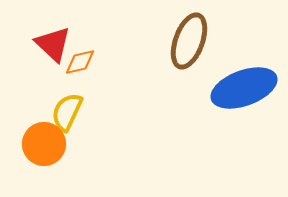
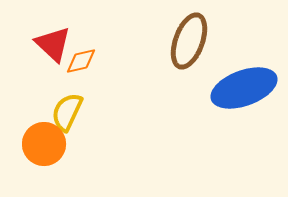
orange diamond: moved 1 px right, 1 px up
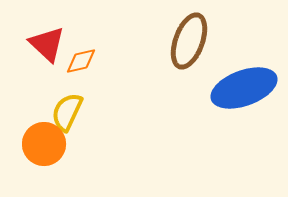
red triangle: moved 6 px left
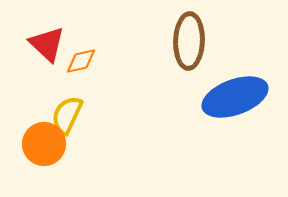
brown ellipse: rotated 18 degrees counterclockwise
blue ellipse: moved 9 px left, 9 px down
yellow semicircle: moved 3 px down
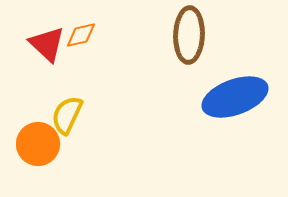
brown ellipse: moved 6 px up
orange diamond: moved 26 px up
orange circle: moved 6 px left
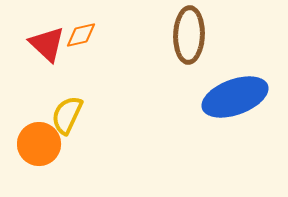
orange circle: moved 1 px right
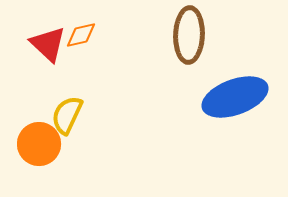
red triangle: moved 1 px right
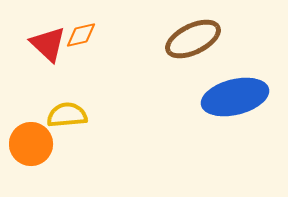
brown ellipse: moved 4 px right, 4 px down; rotated 62 degrees clockwise
blue ellipse: rotated 6 degrees clockwise
yellow semicircle: rotated 60 degrees clockwise
orange circle: moved 8 px left
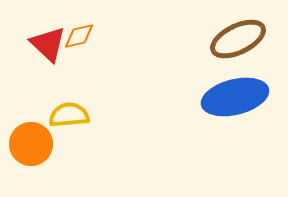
orange diamond: moved 2 px left, 1 px down
brown ellipse: moved 45 px right
yellow semicircle: moved 2 px right
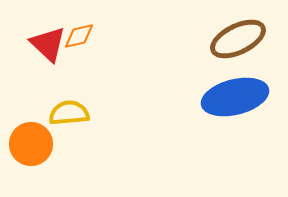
yellow semicircle: moved 2 px up
